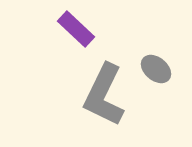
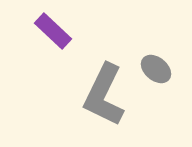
purple rectangle: moved 23 px left, 2 px down
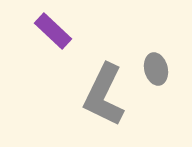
gray ellipse: rotated 36 degrees clockwise
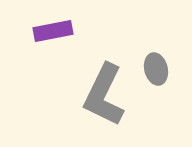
purple rectangle: rotated 54 degrees counterclockwise
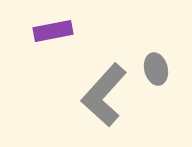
gray L-shape: rotated 16 degrees clockwise
